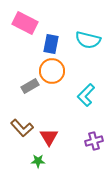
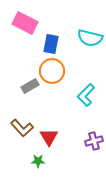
cyan semicircle: moved 2 px right, 2 px up
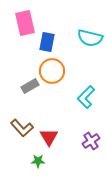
pink rectangle: rotated 50 degrees clockwise
blue rectangle: moved 4 px left, 2 px up
cyan L-shape: moved 2 px down
purple cross: moved 3 px left; rotated 18 degrees counterclockwise
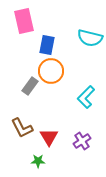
pink rectangle: moved 1 px left, 2 px up
blue rectangle: moved 3 px down
orange circle: moved 1 px left
gray rectangle: rotated 24 degrees counterclockwise
brown L-shape: rotated 15 degrees clockwise
purple cross: moved 9 px left
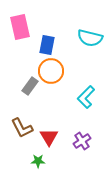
pink rectangle: moved 4 px left, 6 px down
